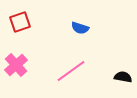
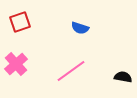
pink cross: moved 1 px up
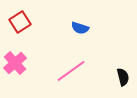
red square: rotated 15 degrees counterclockwise
pink cross: moved 1 px left, 1 px up
black semicircle: rotated 66 degrees clockwise
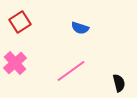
black semicircle: moved 4 px left, 6 px down
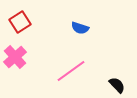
pink cross: moved 6 px up
black semicircle: moved 2 px left, 2 px down; rotated 30 degrees counterclockwise
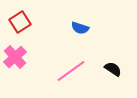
black semicircle: moved 4 px left, 16 px up; rotated 12 degrees counterclockwise
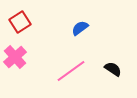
blue semicircle: rotated 126 degrees clockwise
